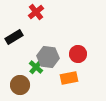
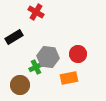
red cross: rotated 21 degrees counterclockwise
green cross: rotated 24 degrees clockwise
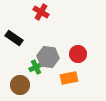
red cross: moved 5 px right
black rectangle: moved 1 px down; rotated 66 degrees clockwise
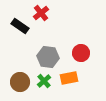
red cross: moved 1 px down; rotated 21 degrees clockwise
black rectangle: moved 6 px right, 12 px up
red circle: moved 3 px right, 1 px up
green cross: moved 8 px right, 14 px down; rotated 16 degrees counterclockwise
brown circle: moved 3 px up
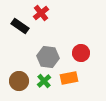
brown circle: moved 1 px left, 1 px up
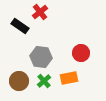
red cross: moved 1 px left, 1 px up
gray hexagon: moved 7 px left
